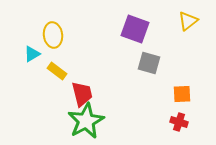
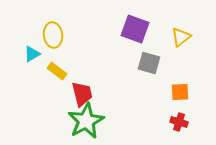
yellow triangle: moved 7 px left, 16 px down
orange square: moved 2 px left, 2 px up
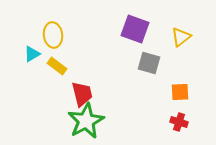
yellow rectangle: moved 5 px up
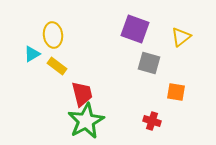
orange square: moved 4 px left; rotated 12 degrees clockwise
red cross: moved 27 px left, 1 px up
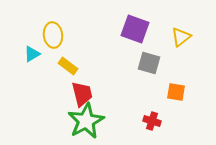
yellow rectangle: moved 11 px right
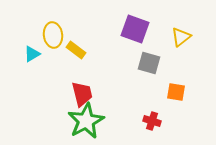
yellow rectangle: moved 8 px right, 16 px up
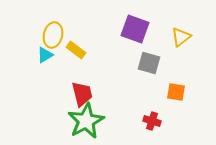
yellow ellipse: rotated 20 degrees clockwise
cyan triangle: moved 13 px right, 1 px down
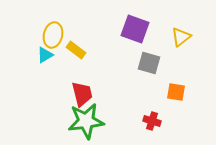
green star: rotated 21 degrees clockwise
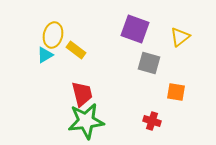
yellow triangle: moved 1 px left
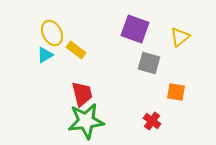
yellow ellipse: moved 1 px left, 2 px up; rotated 40 degrees counterclockwise
red cross: rotated 18 degrees clockwise
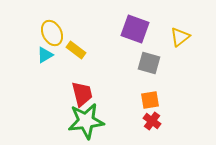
orange square: moved 26 px left, 8 px down; rotated 18 degrees counterclockwise
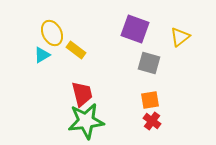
cyan triangle: moved 3 px left
